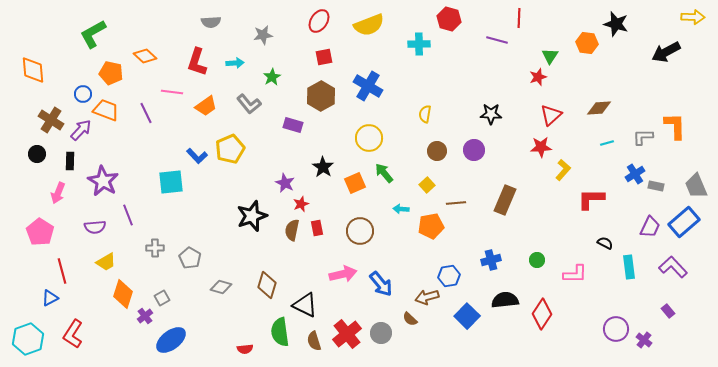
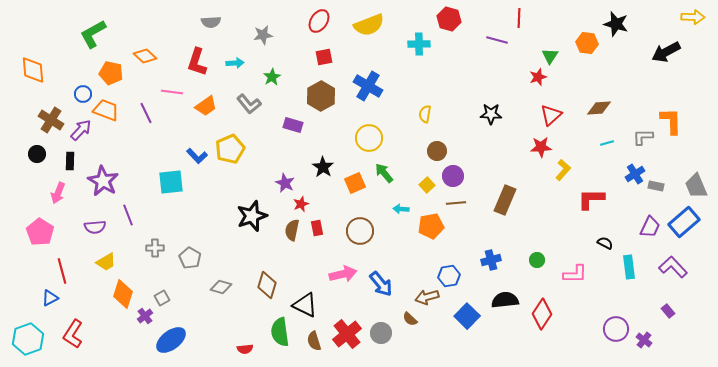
orange L-shape at (675, 126): moved 4 px left, 5 px up
purple circle at (474, 150): moved 21 px left, 26 px down
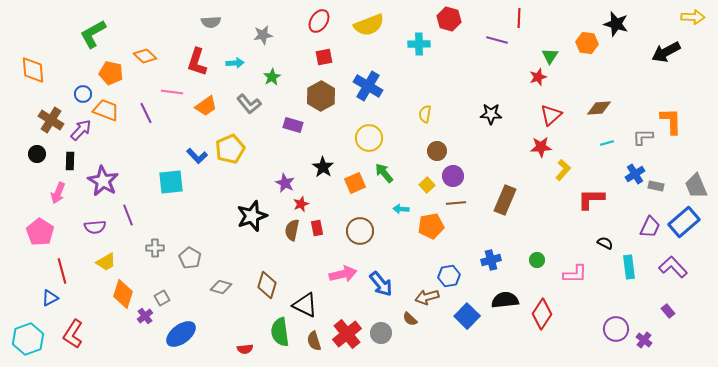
blue ellipse at (171, 340): moved 10 px right, 6 px up
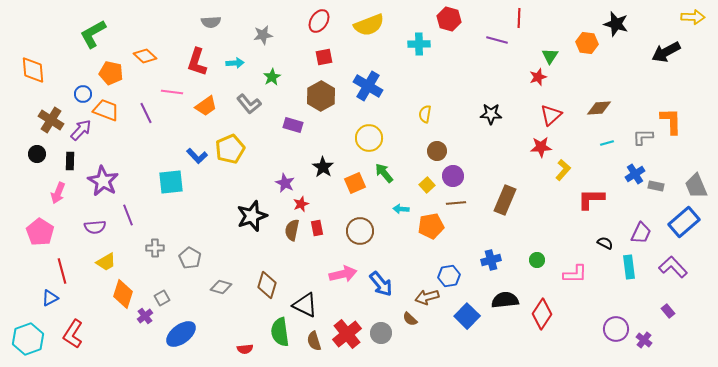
purple trapezoid at (650, 227): moved 9 px left, 6 px down
